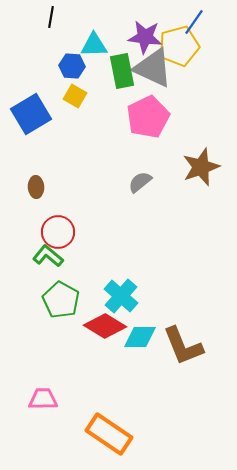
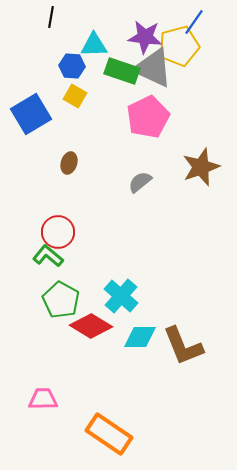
green rectangle: rotated 60 degrees counterclockwise
brown ellipse: moved 33 px right, 24 px up; rotated 20 degrees clockwise
red diamond: moved 14 px left
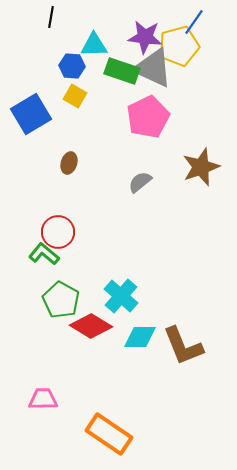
green L-shape: moved 4 px left, 2 px up
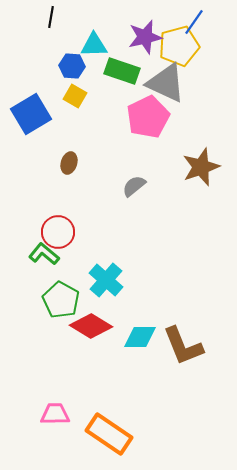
purple star: rotated 20 degrees counterclockwise
gray triangle: moved 13 px right, 15 px down
gray semicircle: moved 6 px left, 4 px down
cyan cross: moved 15 px left, 16 px up
pink trapezoid: moved 12 px right, 15 px down
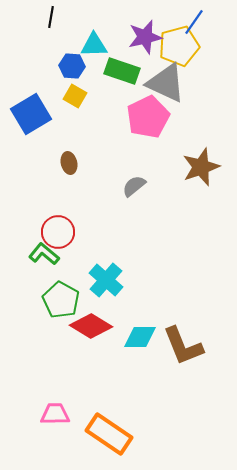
brown ellipse: rotated 30 degrees counterclockwise
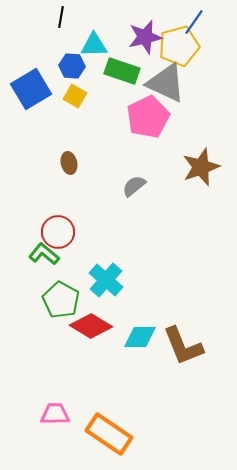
black line: moved 10 px right
blue square: moved 25 px up
